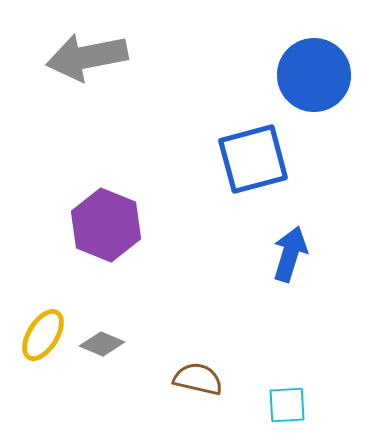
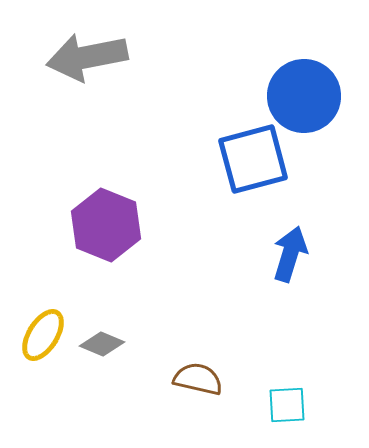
blue circle: moved 10 px left, 21 px down
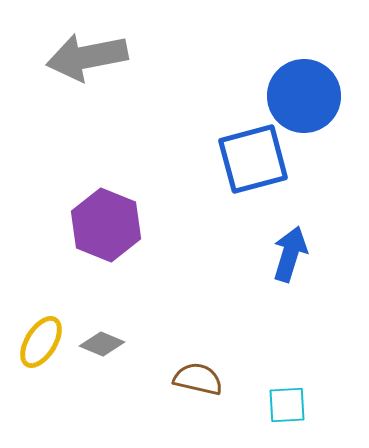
yellow ellipse: moved 2 px left, 7 px down
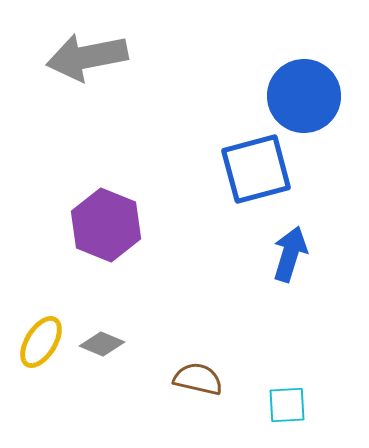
blue square: moved 3 px right, 10 px down
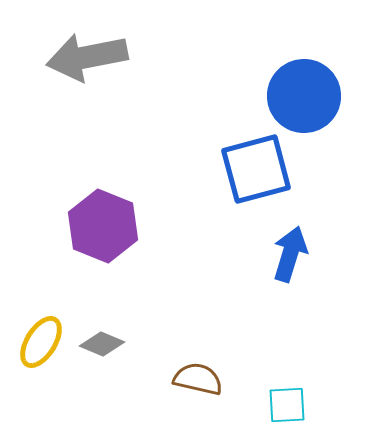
purple hexagon: moved 3 px left, 1 px down
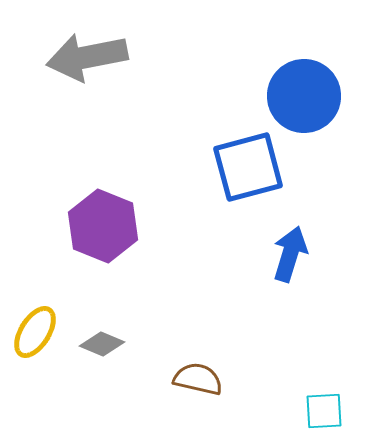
blue square: moved 8 px left, 2 px up
yellow ellipse: moved 6 px left, 10 px up
cyan square: moved 37 px right, 6 px down
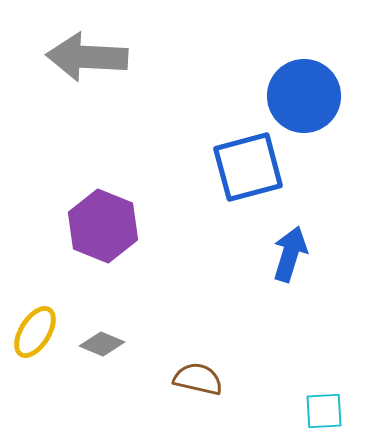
gray arrow: rotated 14 degrees clockwise
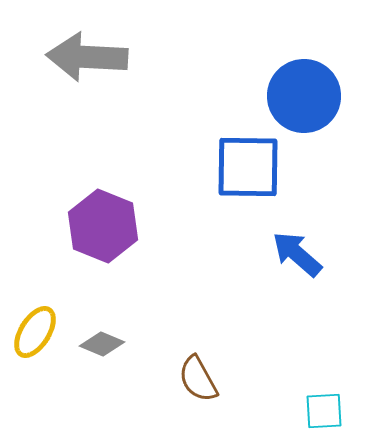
blue square: rotated 16 degrees clockwise
blue arrow: moved 7 px right; rotated 66 degrees counterclockwise
brown semicircle: rotated 132 degrees counterclockwise
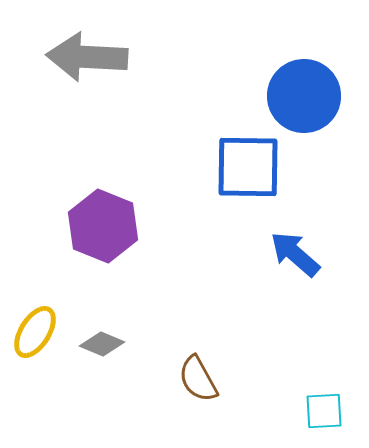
blue arrow: moved 2 px left
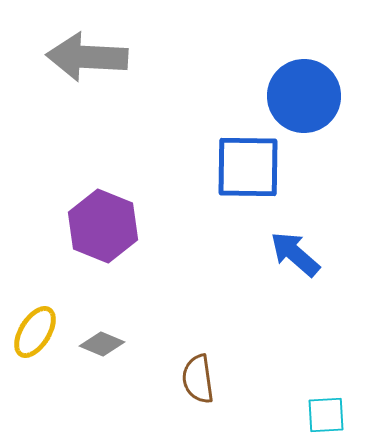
brown semicircle: rotated 21 degrees clockwise
cyan square: moved 2 px right, 4 px down
